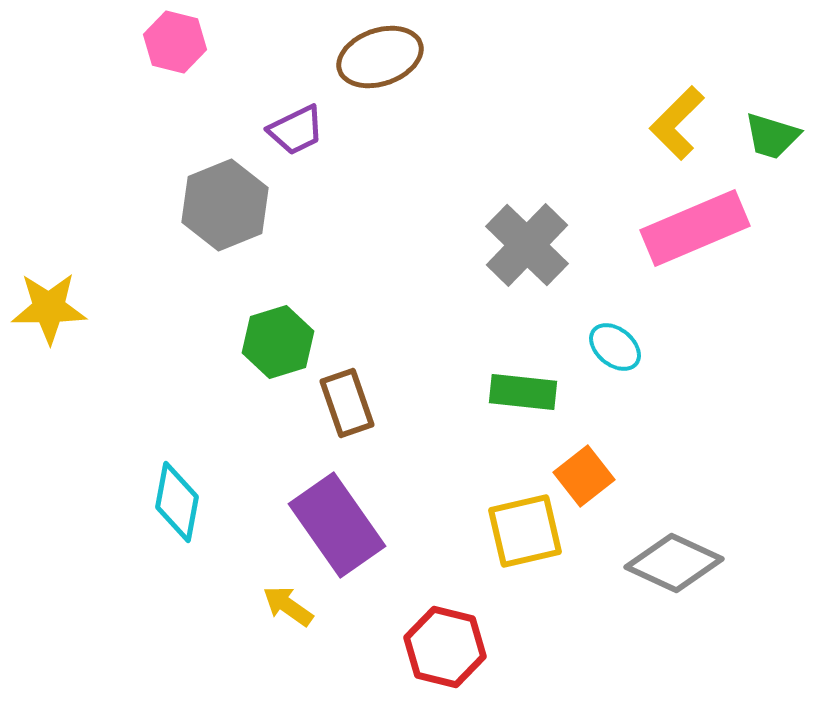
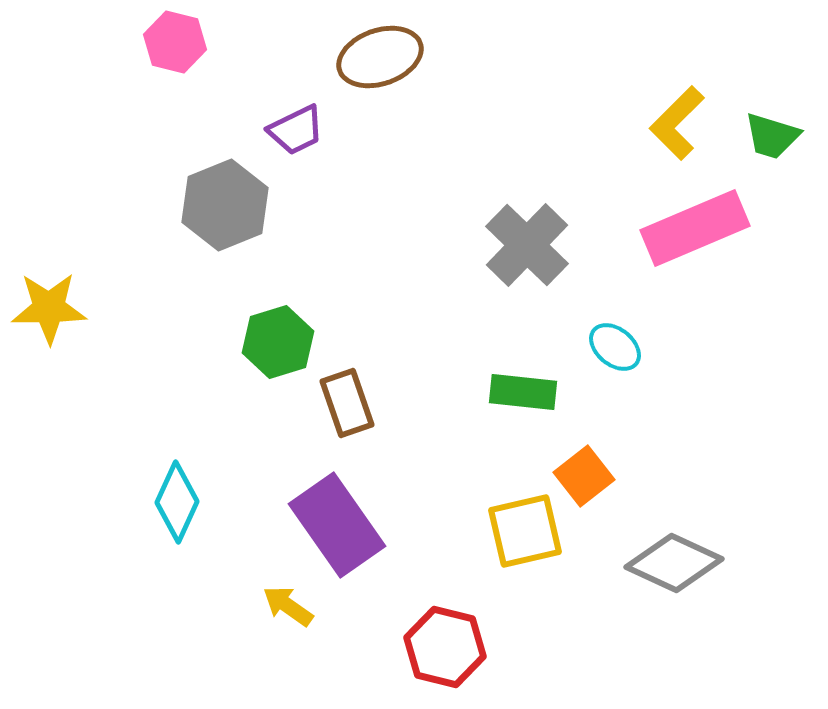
cyan diamond: rotated 14 degrees clockwise
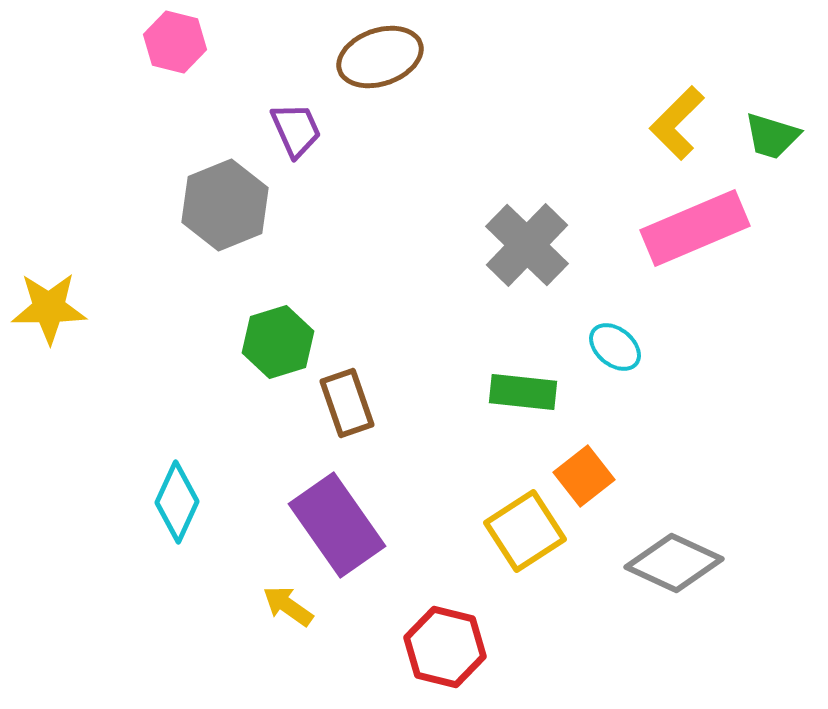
purple trapezoid: rotated 88 degrees counterclockwise
yellow square: rotated 20 degrees counterclockwise
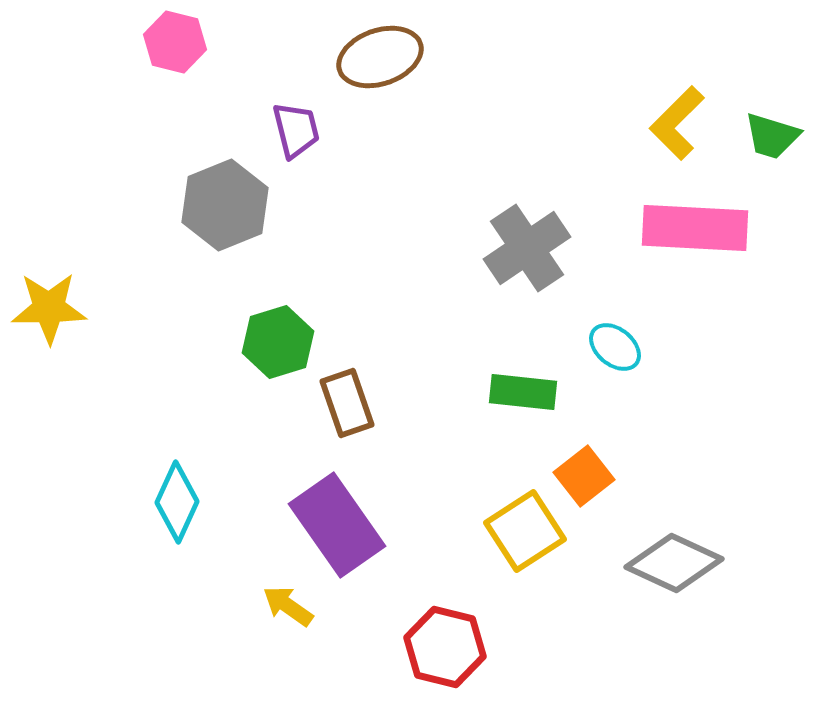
purple trapezoid: rotated 10 degrees clockwise
pink rectangle: rotated 26 degrees clockwise
gray cross: moved 3 px down; rotated 12 degrees clockwise
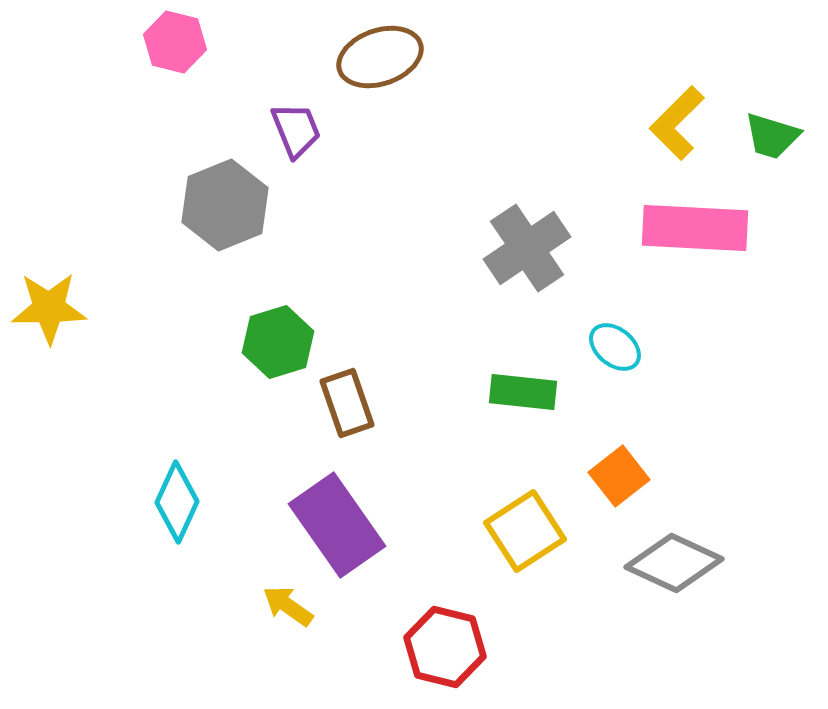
purple trapezoid: rotated 8 degrees counterclockwise
orange square: moved 35 px right
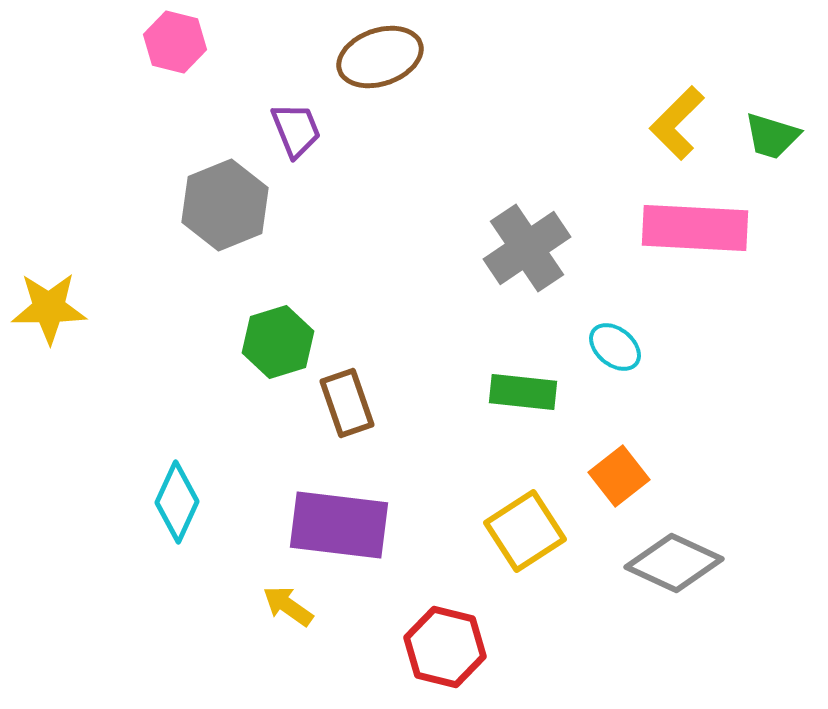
purple rectangle: moved 2 px right; rotated 48 degrees counterclockwise
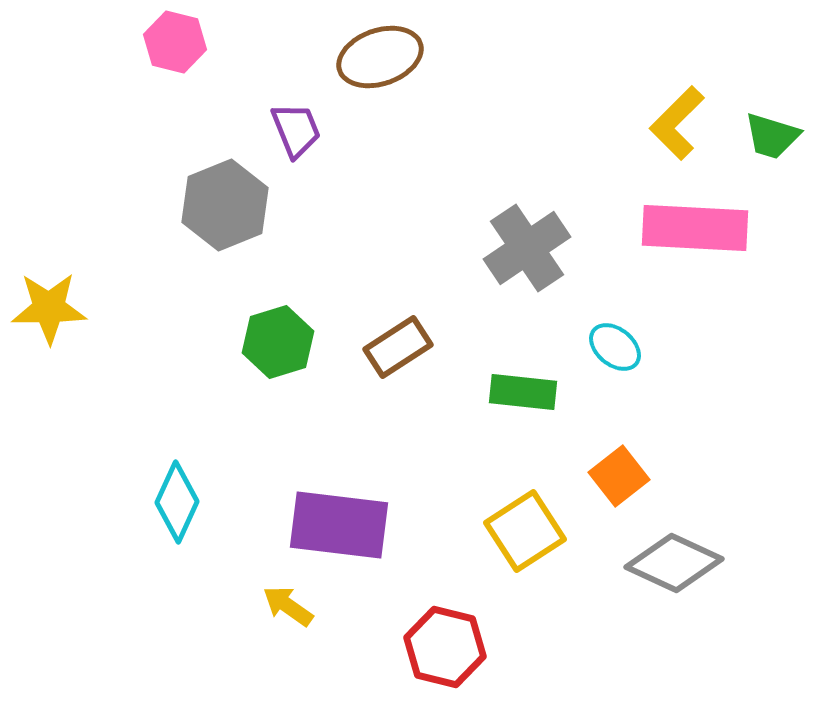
brown rectangle: moved 51 px right, 56 px up; rotated 76 degrees clockwise
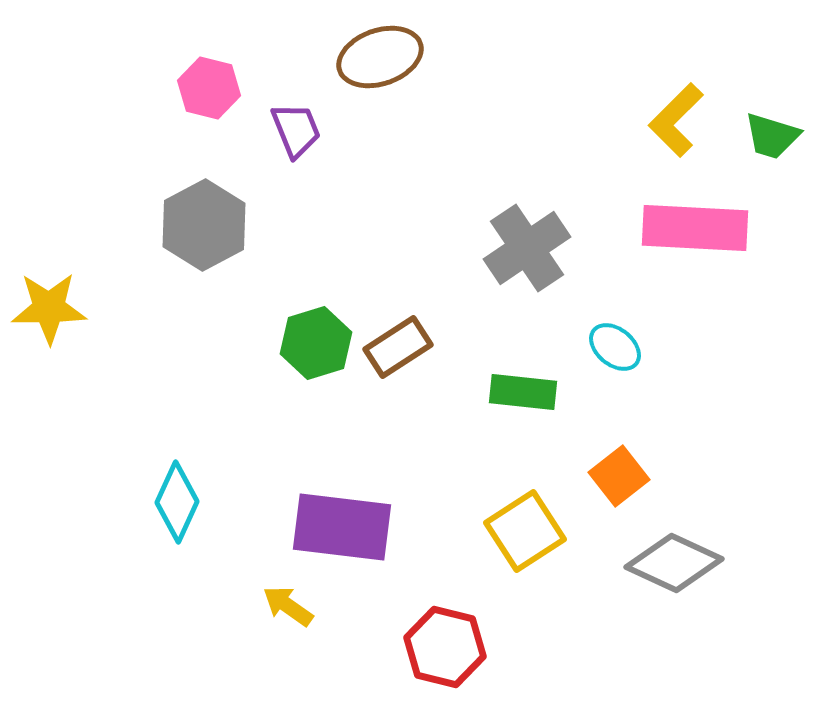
pink hexagon: moved 34 px right, 46 px down
yellow L-shape: moved 1 px left, 3 px up
gray hexagon: moved 21 px left, 20 px down; rotated 6 degrees counterclockwise
green hexagon: moved 38 px right, 1 px down
purple rectangle: moved 3 px right, 2 px down
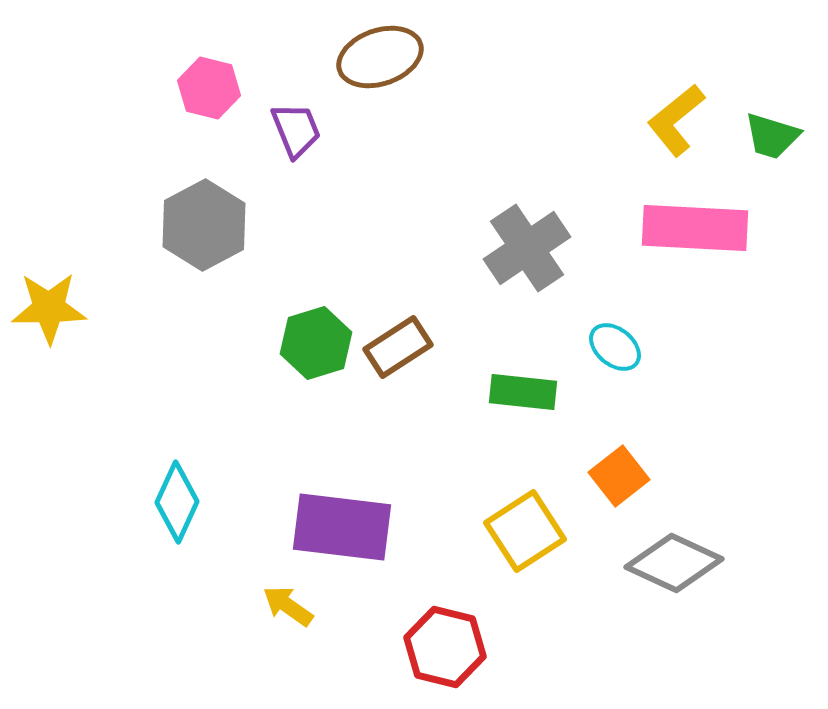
yellow L-shape: rotated 6 degrees clockwise
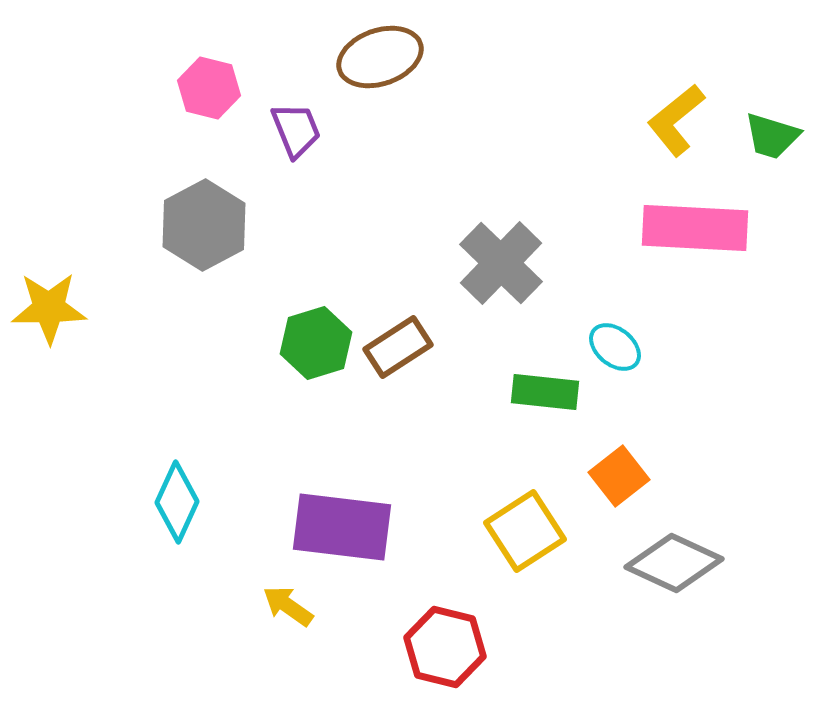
gray cross: moved 26 px left, 15 px down; rotated 12 degrees counterclockwise
green rectangle: moved 22 px right
